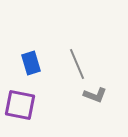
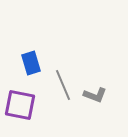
gray line: moved 14 px left, 21 px down
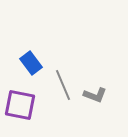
blue rectangle: rotated 20 degrees counterclockwise
